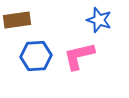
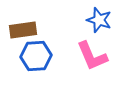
brown rectangle: moved 6 px right, 10 px down
pink L-shape: moved 13 px right; rotated 100 degrees counterclockwise
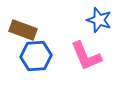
brown rectangle: rotated 28 degrees clockwise
pink L-shape: moved 6 px left
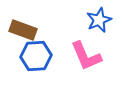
blue star: rotated 30 degrees clockwise
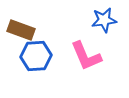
blue star: moved 5 px right; rotated 15 degrees clockwise
brown rectangle: moved 2 px left
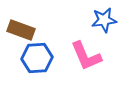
blue hexagon: moved 1 px right, 2 px down
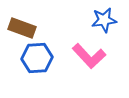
brown rectangle: moved 1 px right, 2 px up
pink L-shape: moved 3 px right; rotated 20 degrees counterclockwise
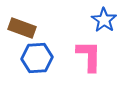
blue star: rotated 30 degrees counterclockwise
pink L-shape: rotated 136 degrees counterclockwise
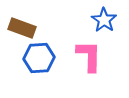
blue hexagon: moved 2 px right
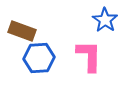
blue star: moved 1 px right
brown rectangle: moved 3 px down
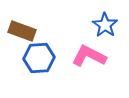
blue star: moved 5 px down
pink L-shape: rotated 64 degrees counterclockwise
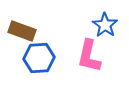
pink L-shape: rotated 104 degrees counterclockwise
